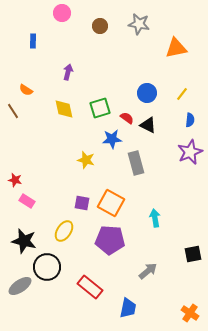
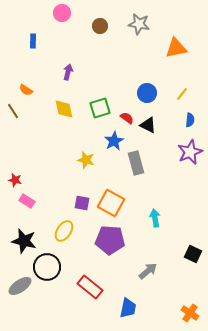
blue star: moved 2 px right, 2 px down; rotated 24 degrees counterclockwise
black square: rotated 36 degrees clockwise
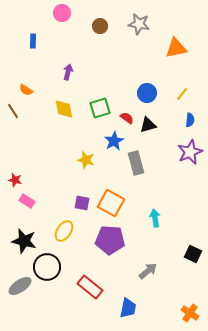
black triangle: rotated 42 degrees counterclockwise
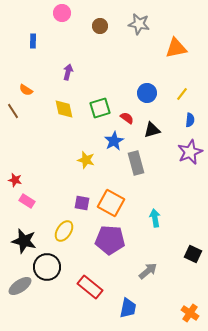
black triangle: moved 4 px right, 5 px down
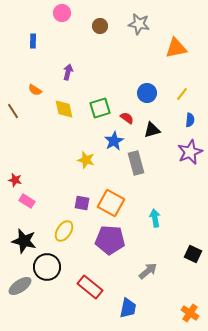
orange semicircle: moved 9 px right
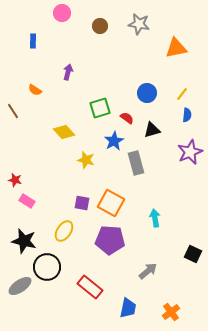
yellow diamond: moved 23 px down; rotated 30 degrees counterclockwise
blue semicircle: moved 3 px left, 5 px up
orange cross: moved 19 px left, 1 px up; rotated 18 degrees clockwise
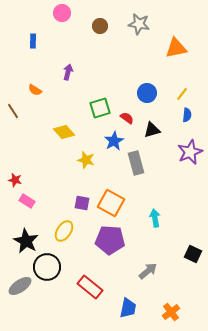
black star: moved 2 px right; rotated 15 degrees clockwise
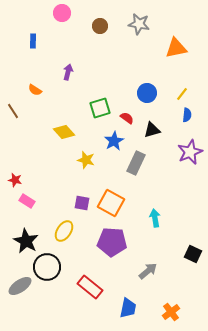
gray rectangle: rotated 40 degrees clockwise
purple pentagon: moved 2 px right, 2 px down
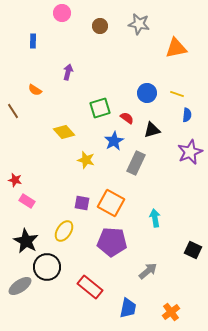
yellow line: moved 5 px left; rotated 72 degrees clockwise
black square: moved 4 px up
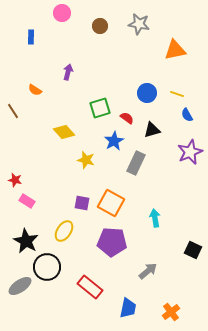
blue rectangle: moved 2 px left, 4 px up
orange triangle: moved 1 px left, 2 px down
blue semicircle: rotated 144 degrees clockwise
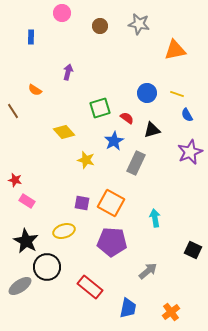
yellow ellipse: rotated 40 degrees clockwise
